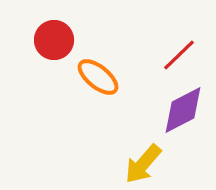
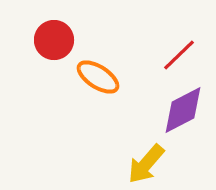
orange ellipse: rotated 6 degrees counterclockwise
yellow arrow: moved 3 px right
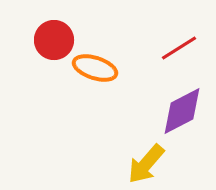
red line: moved 7 px up; rotated 12 degrees clockwise
orange ellipse: moved 3 px left, 9 px up; rotated 15 degrees counterclockwise
purple diamond: moved 1 px left, 1 px down
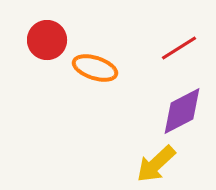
red circle: moved 7 px left
yellow arrow: moved 10 px right; rotated 6 degrees clockwise
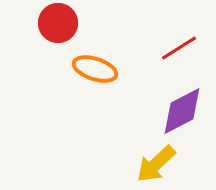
red circle: moved 11 px right, 17 px up
orange ellipse: moved 1 px down
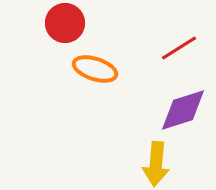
red circle: moved 7 px right
purple diamond: moved 1 px right, 1 px up; rotated 10 degrees clockwise
yellow arrow: rotated 42 degrees counterclockwise
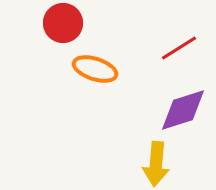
red circle: moved 2 px left
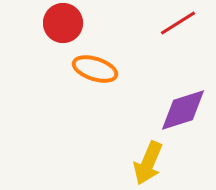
red line: moved 1 px left, 25 px up
yellow arrow: moved 8 px left, 1 px up; rotated 18 degrees clockwise
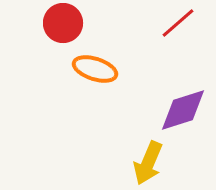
red line: rotated 9 degrees counterclockwise
